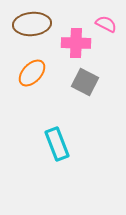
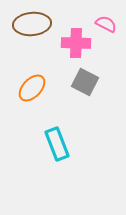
orange ellipse: moved 15 px down
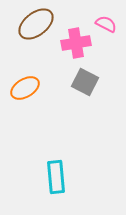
brown ellipse: moved 4 px right; rotated 33 degrees counterclockwise
pink cross: rotated 12 degrees counterclockwise
orange ellipse: moved 7 px left; rotated 16 degrees clockwise
cyan rectangle: moved 1 px left, 33 px down; rotated 16 degrees clockwise
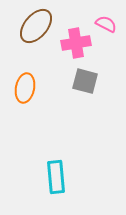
brown ellipse: moved 2 px down; rotated 12 degrees counterclockwise
gray square: moved 1 px up; rotated 12 degrees counterclockwise
orange ellipse: rotated 48 degrees counterclockwise
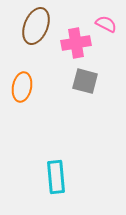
brown ellipse: rotated 18 degrees counterclockwise
orange ellipse: moved 3 px left, 1 px up
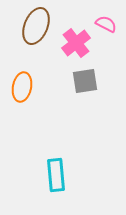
pink cross: rotated 28 degrees counterclockwise
gray square: rotated 24 degrees counterclockwise
cyan rectangle: moved 2 px up
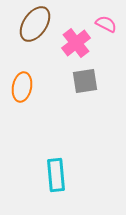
brown ellipse: moved 1 px left, 2 px up; rotated 12 degrees clockwise
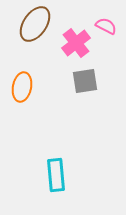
pink semicircle: moved 2 px down
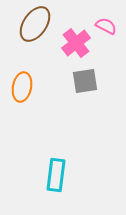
cyan rectangle: rotated 12 degrees clockwise
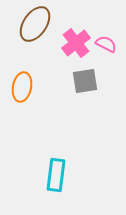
pink semicircle: moved 18 px down
